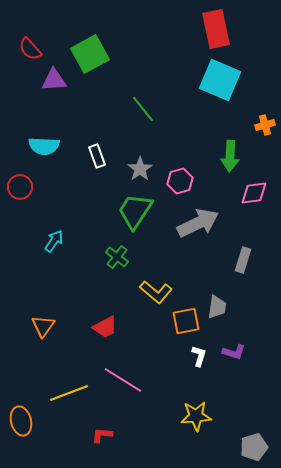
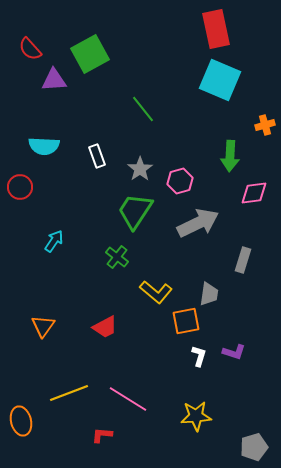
gray trapezoid: moved 8 px left, 13 px up
pink line: moved 5 px right, 19 px down
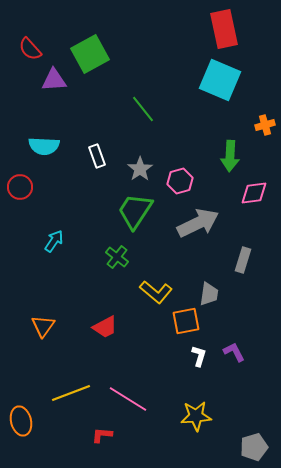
red rectangle: moved 8 px right
purple L-shape: rotated 135 degrees counterclockwise
yellow line: moved 2 px right
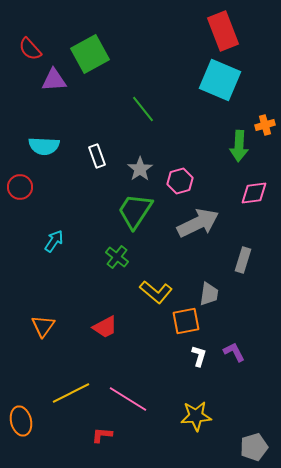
red rectangle: moved 1 px left, 2 px down; rotated 9 degrees counterclockwise
green arrow: moved 9 px right, 10 px up
yellow line: rotated 6 degrees counterclockwise
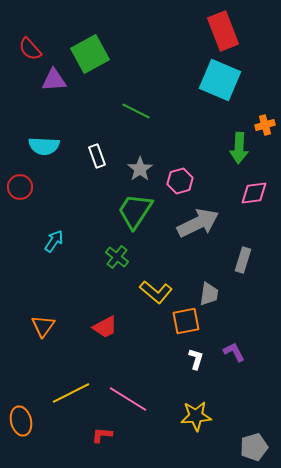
green line: moved 7 px left, 2 px down; rotated 24 degrees counterclockwise
green arrow: moved 2 px down
white L-shape: moved 3 px left, 3 px down
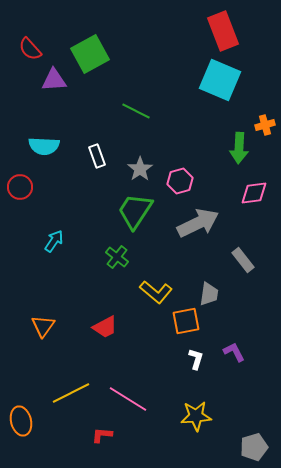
gray rectangle: rotated 55 degrees counterclockwise
